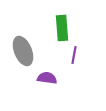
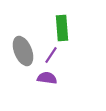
purple line: moved 23 px left; rotated 24 degrees clockwise
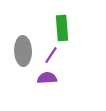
gray ellipse: rotated 20 degrees clockwise
purple semicircle: rotated 12 degrees counterclockwise
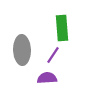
gray ellipse: moved 1 px left, 1 px up
purple line: moved 2 px right
